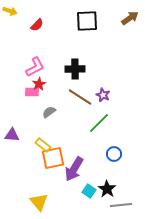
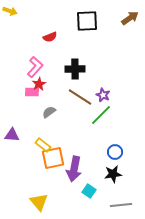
red semicircle: moved 13 px right, 12 px down; rotated 24 degrees clockwise
pink L-shape: rotated 20 degrees counterclockwise
green line: moved 2 px right, 8 px up
blue circle: moved 1 px right, 2 px up
purple arrow: rotated 20 degrees counterclockwise
black star: moved 6 px right, 15 px up; rotated 30 degrees clockwise
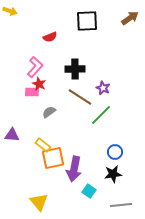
red star: rotated 16 degrees counterclockwise
purple star: moved 7 px up
